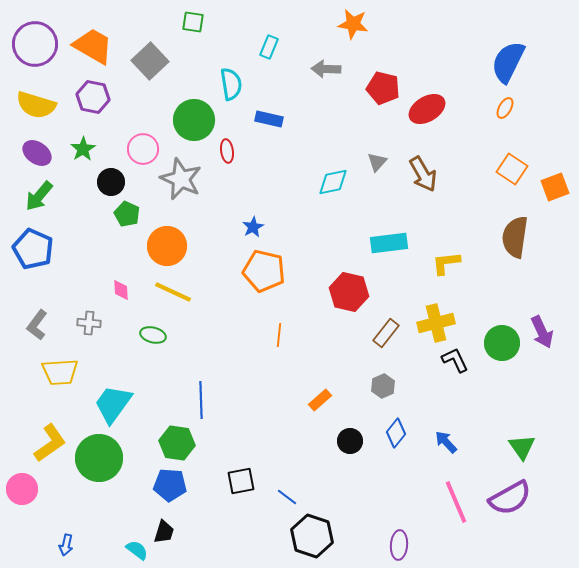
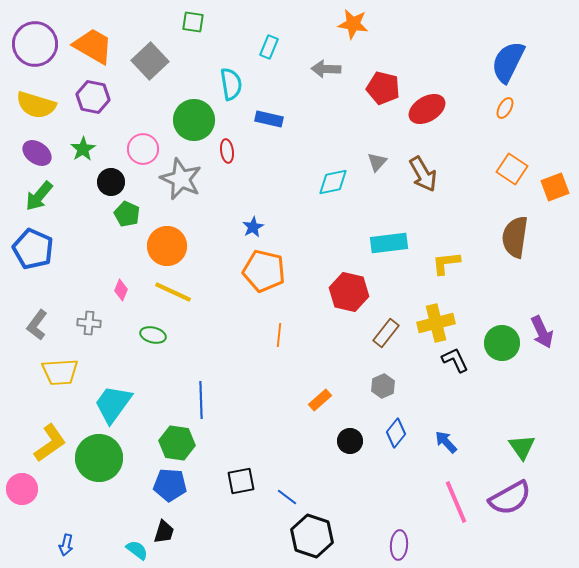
pink diamond at (121, 290): rotated 25 degrees clockwise
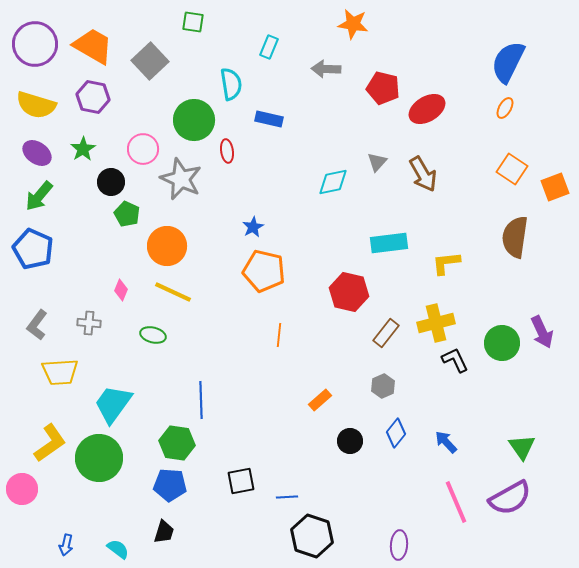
blue line at (287, 497): rotated 40 degrees counterclockwise
cyan semicircle at (137, 550): moved 19 px left, 1 px up
